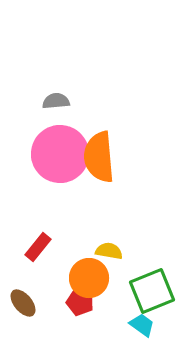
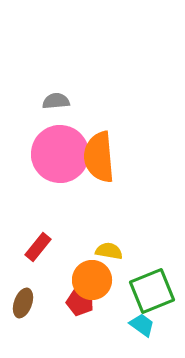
orange circle: moved 3 px right, 2 px down
brown ellipse: rotated 60 degrees clockwise
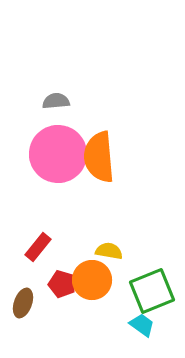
pink circle: moved 2 px left
red pentagon: moved 18 px left, 18 px up
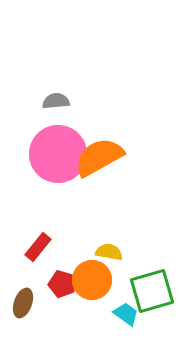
orange semicircle: rotated 66 degrees clockwise
yellow semicircle: moved 1 px down
green square: rotated 6 degrees clockwise
cyan trapezoid: moved 16 px left, 11 px up
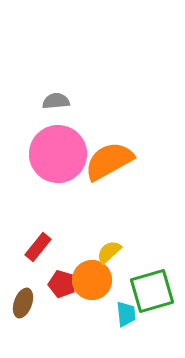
orange semicircle: moved 10 px right, 4 px down
yellow semicircle: rotated 52 degrees counterclockwise
cyan trapezoid: rotated 48 degrees clockwise
